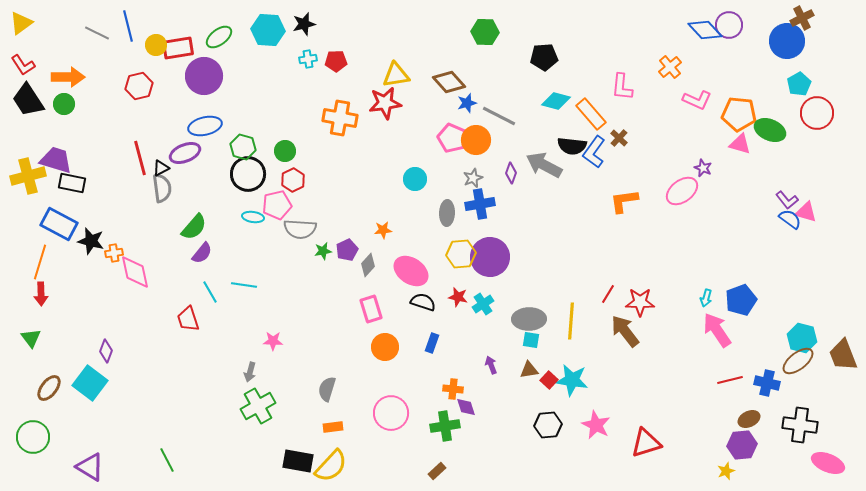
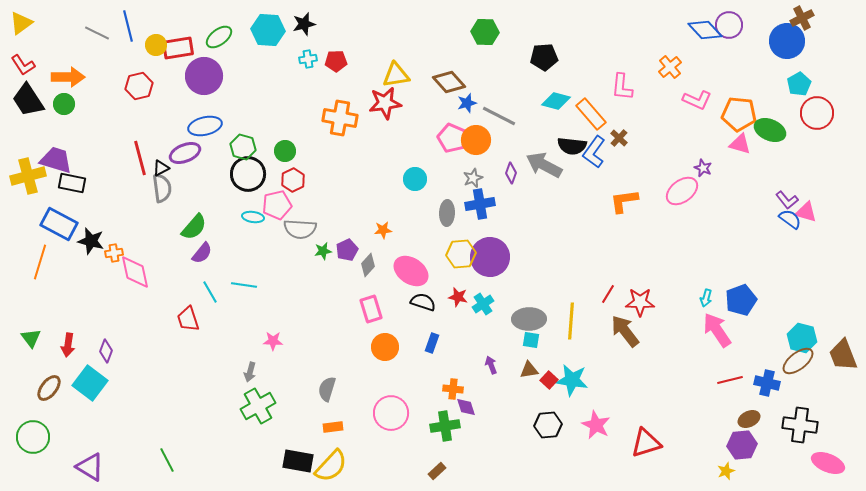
red arrow at (41, 294): moved 27 px right, 51 px down; rotated 10 degrees clockwise
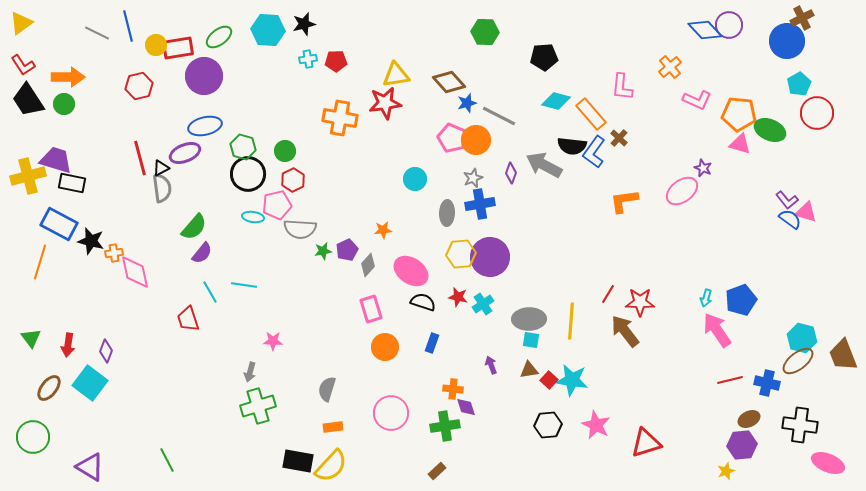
green cross at (258, 406): rotated 12 degrees clockwise
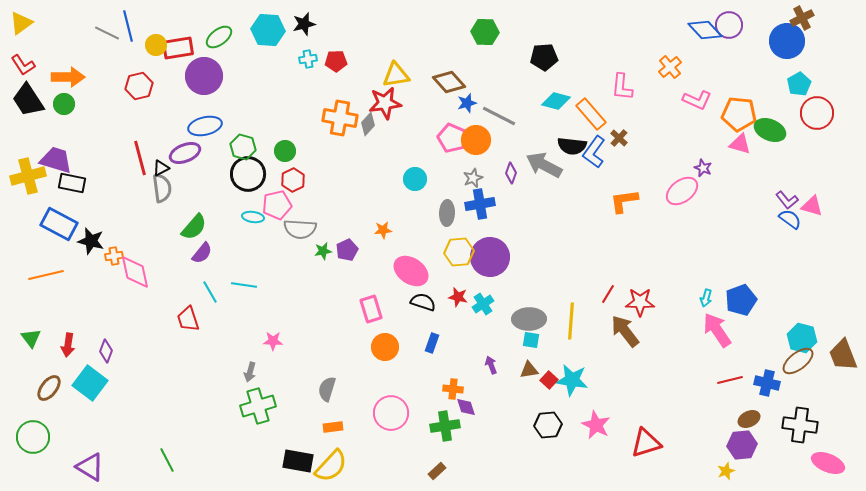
gray line at (97, 33): moved 10 px right
pink triangle at (806, 212): moved 6 px right, 6 px up
orange cross at (114, 253): moved 3 px down
yellow hexagon at (461, 254): moved 2 px left, 2 px up
orange line at (40, 262): moved 6 px right, 13 px down; rotated 60 degrees clockwise
gray diamond at (368, 265): moved 141 px up
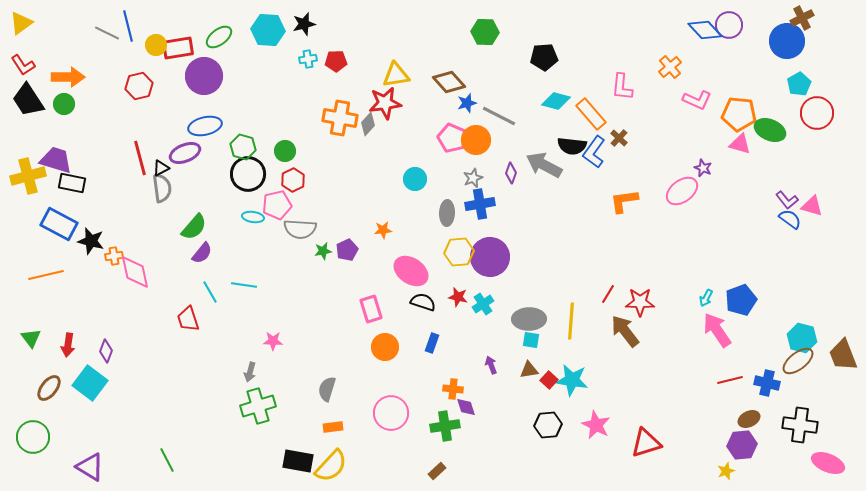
cyan arrow at (706, 298): rotated 12 degrees clockwise
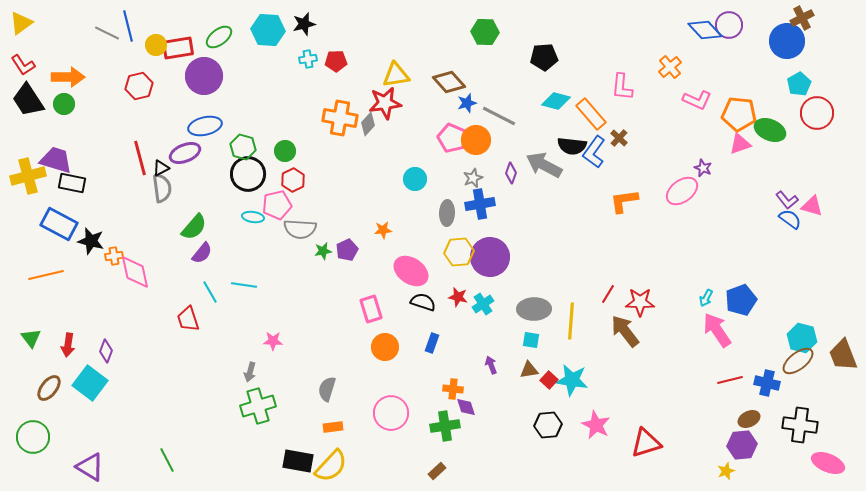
pink triangle at (740, 144): rotated 35 degrees counterclockwise
gray ellipse at (529, 319): moved 5 px right, 10 px up
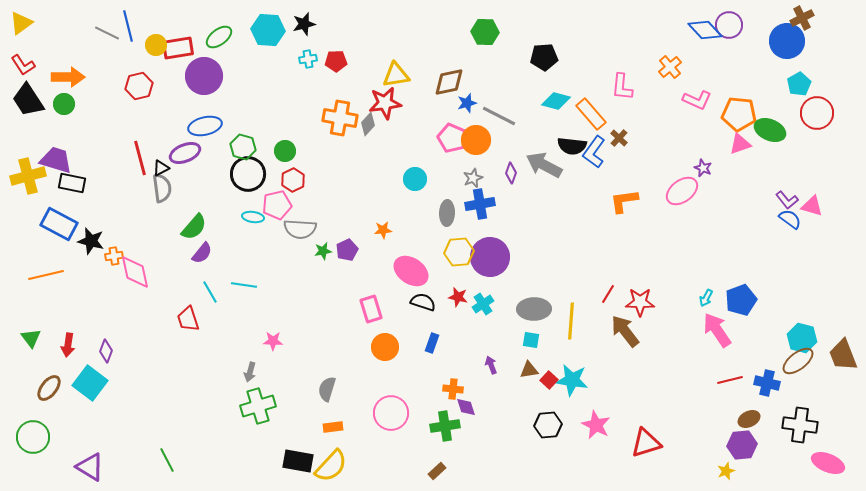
brown diamond at (449, 82): rotated 60 degrees counterclockwise
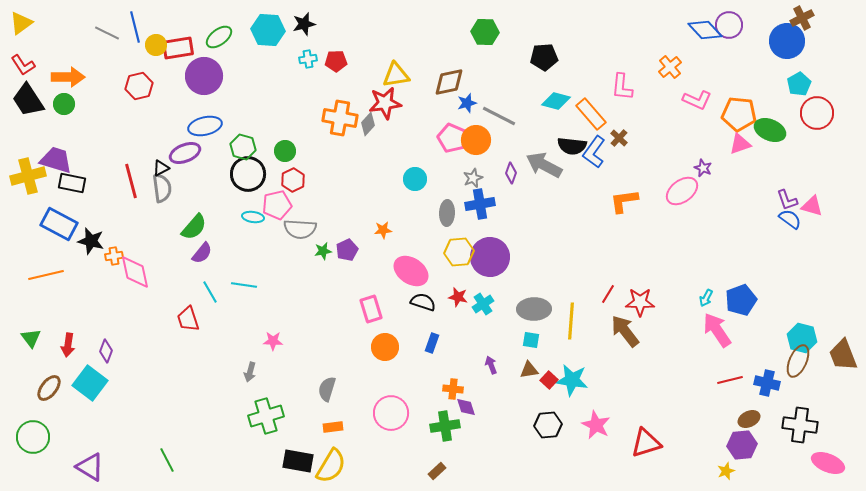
blue line at (128, 26): moved 7 px right, 1 px down
red line at (140, 158): moved 9 px left, 23 px down
purple L-shape at (787, 200): rotated 20 degrees clockwise
brown ellipse at (798, 361): rotated 28 degrees counterclockwise
green cross at (258, 406): moved 8 px right, 10 px down
yellow semicircle at (331, 466): rotated 12 degrees counterclockwise
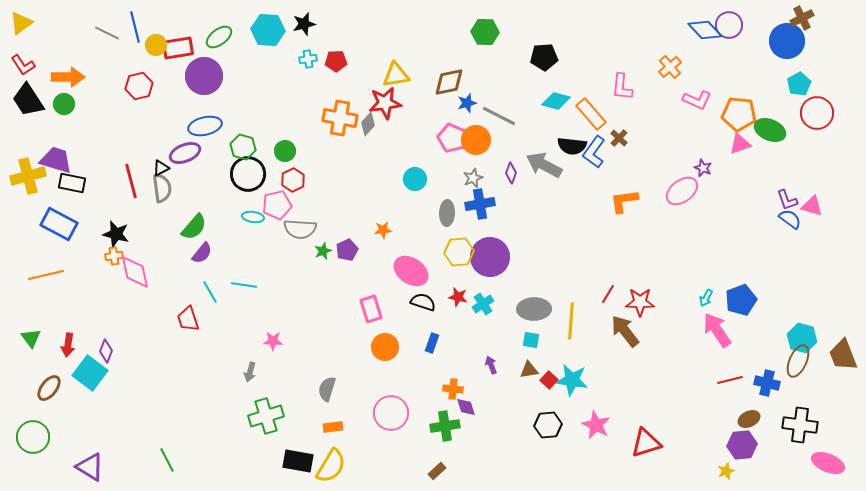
black star at (91, 241): moved 25 px right, 7 px up
green star at (323, 251): rotated 12 degrees counterclockwise
cyan square at (90, 383): moved 10 px up
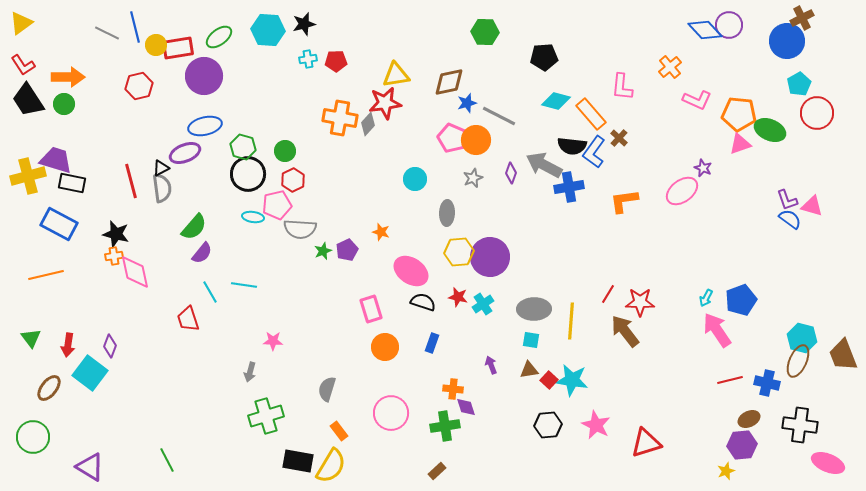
blue cross at (480, 204): moved 89 px right, 17 px up
orange star at (383, 230): moved 2 px left, 2 px down; rotated 24 degrees clockwise
purple diamond at (106, 351): moved 4 px right, 5 px up
orange rectangle at (333, 427): moved 6 px right, 4 px down; rotated 60 degrees clockwise
